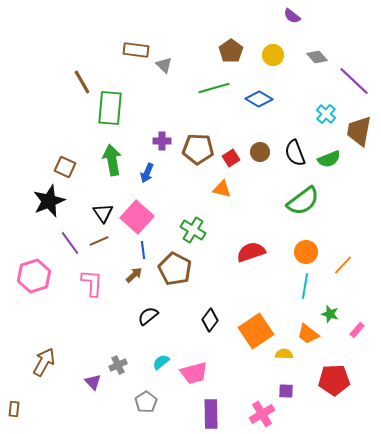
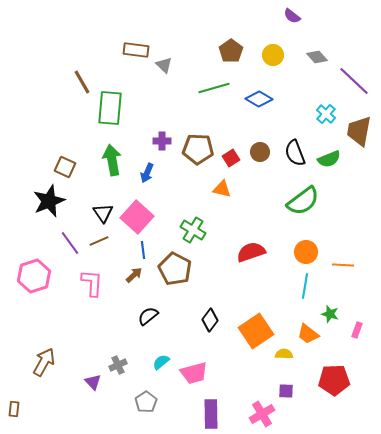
orange line at (343, 265): rotated 50 degrees clockwise
pink rectangle at (357, 330): rotated 21 degrees counterclockwise
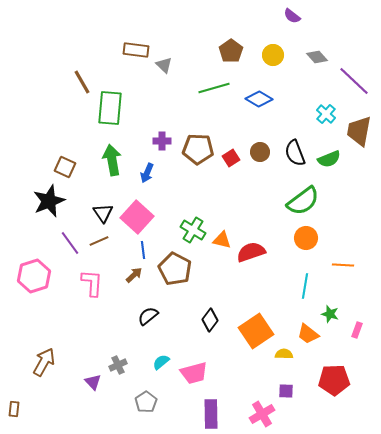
orange triangle at (222, 189): moved 51 px down
orange circle at (306, 252): moved 14 px up
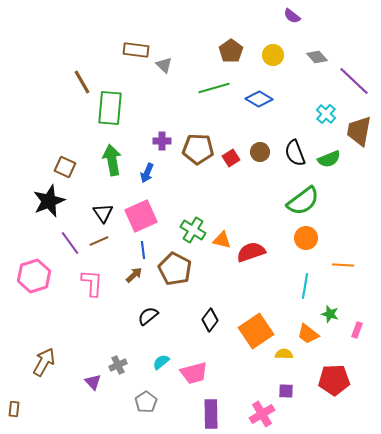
pink square at (137, 217): moved 4 px right, 1 px up; rotated 24 degrees clockwise
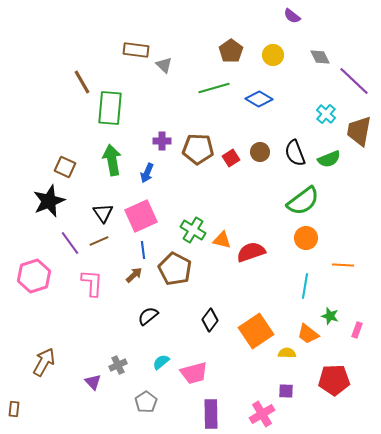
gray diamond at (317, 57): moved 3 px right; rotated 15 degrees clockwise
green star at (330, 314): moved 2 px down
yellow semicircle at (284, 354): moved 3 px right, 1 px up
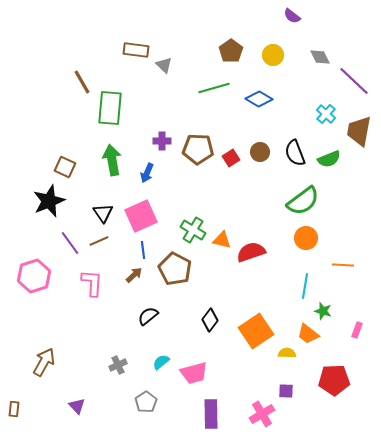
green star at (330, 316): moved 7 px left, 5 px up
purple triangle at (93, 382): moved 16 px left, 24 px down
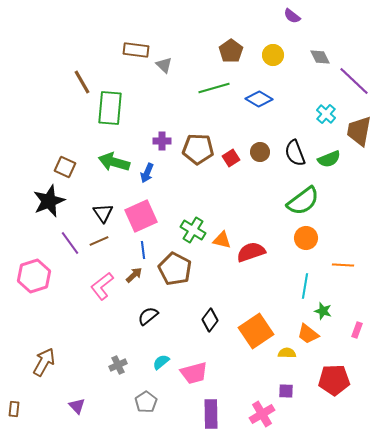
green arrow at (112, 160): moved 2 px right, 2 px down; rotated 64 degrees counterclockwise
pink L-shape at (92, 283): moved 10 px right, 3 px down; rotated 132 degrees counterclockwise
